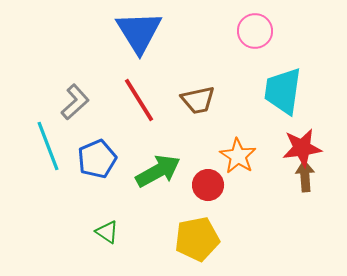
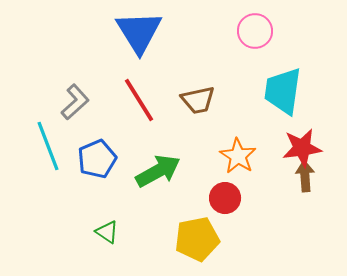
red circle: moved 17 px right, 13 px down
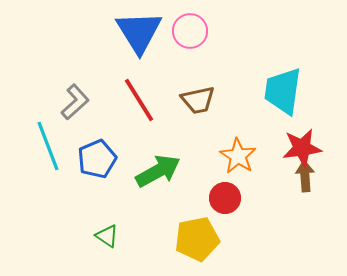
pink circle: moved 65 px left
green triangle: moved 4 px down
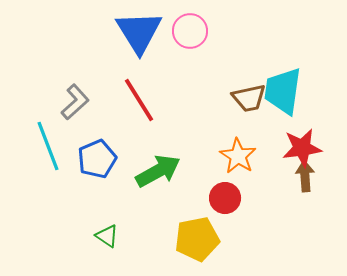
brown trapezoid: moved 51 px right, 2 px up
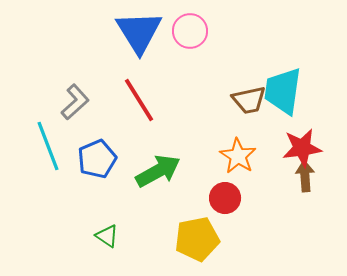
brown trapezoid: moved 2 px down
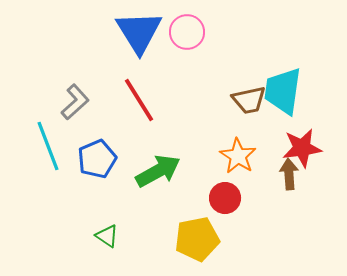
pink circle: moved 3 px left, 1 px down
brown arrow: moved 16 px left, 2 px up
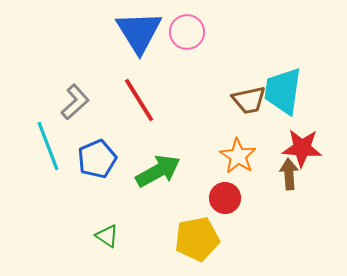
red star: rotated 12 degrees clockwise
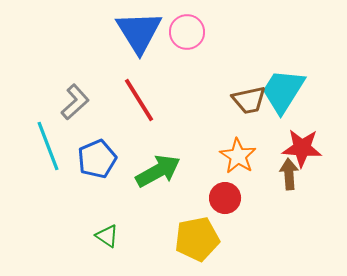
cyan trapezoid: rotated 24 degrees clockwise
